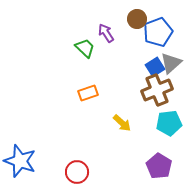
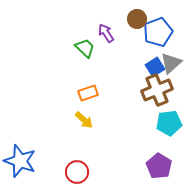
yellow arrow: moved 38 px left, 3 px up
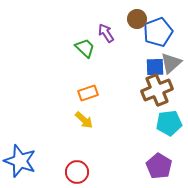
blue square: rotated 30 degrees clockwise
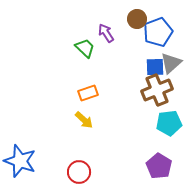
red circle: moved 2 px right
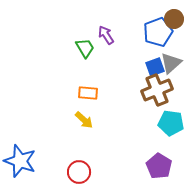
brown circle: moved 37 px right
purple arrow: moved 2 px down
green trapezoid: rotated 15 degrees clockwise
blue square: rotated 18 degrees counterclockwise
orange rectangle: rotated 24 degrees clockwise
cyan pentagon: moved 2 px right; rotated 15 degrees clockwise
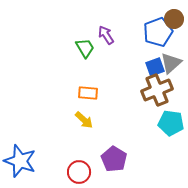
purple pentagon: moved 45 px left, 7 px up
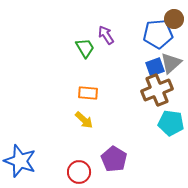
blue pentagon: moved 2 px down; rotated 16 degrees clockwise
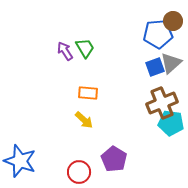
brown circle: moved 1 px left, 2 px down
purple arrow: moved 41 px left, 16 px down
brown cross: moved 5 px right, 13 px down
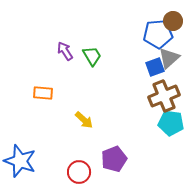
green trapezoid: moved 7 px right, 8 px down
gray triangle: moved 2 px left, 5 px up
orange rectangle: moved 45 px left
brown cross: moved 2 px right, 7 px up
purple pentagon: rotated 20 degrees clockwise
